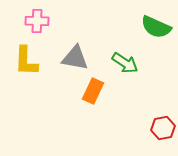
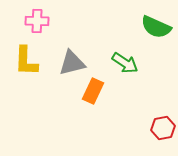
gray triangle: moved 3 px left, 5 px down; rotated 24 degrees counterclockwise
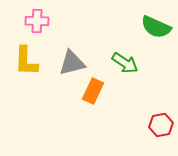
red hexagon: moved 2 px left, 3 px up
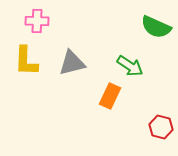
green arrow: moved 5 px right, 3 px down
orange rectangle: moved 17 px right, 5 px down
red hexagon: moved 2 px down; rotated 25 degrees clockwise
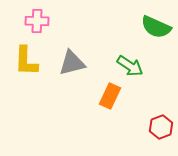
red hexagon: rotated 25 degrees clockwise
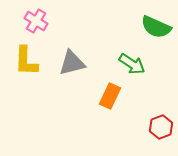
pink cross: moved 1 px left; rotated 30 degrees clockwise
green arrow: moved 2 px right, 2 px up
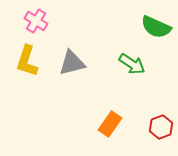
yellow L-shape: moved 1 px right; rotated 16 degrees clockwise
orange rectangle: moved 28 px down; rotated 10 degrees clockwise
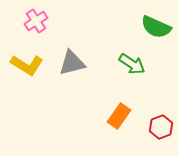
pink cross: rotated 25 degrees clockwise
yellow L-shape: moved 4 px down; rotated 76 degrees counterclockwise
orange rectangle: moved 9 px right, 8 px up
